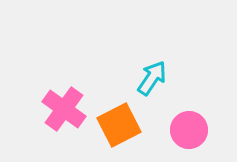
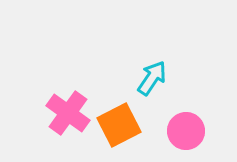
pink cross: moved 4 px right, 4 px down
pink circle: moved 3 px left, 1 px down
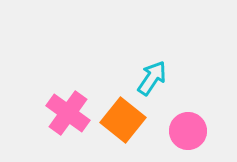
orange square: moved 4 px right, 5 px up; rotated 24 degrees counterclockwise
pink circle: moved 2 px right
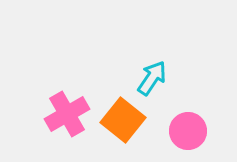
pink cross: moved 1 px left, 1 px down; rotated 24 degrees clockwise
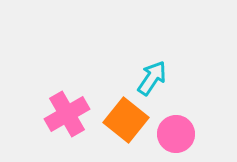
orange square: moved 3 px right
pink circle: moved 12 px left, 3 px down
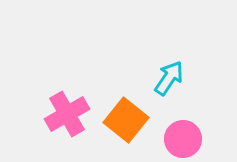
cyan arrow: moved 17 px right
pink circle: moved 7 px right, 5 px down
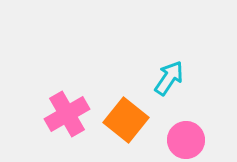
pink circle: moved 3 px right, 1 px down
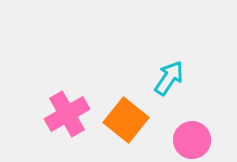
pink circle: moved 6 px right
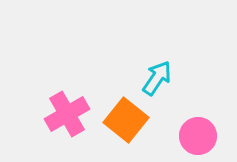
cyan arrow: moved 12 px left
pink circle: moved 6 px right, 4 px up
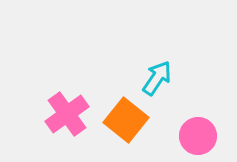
pink cross: rotated 6 degrees counterclockwise
